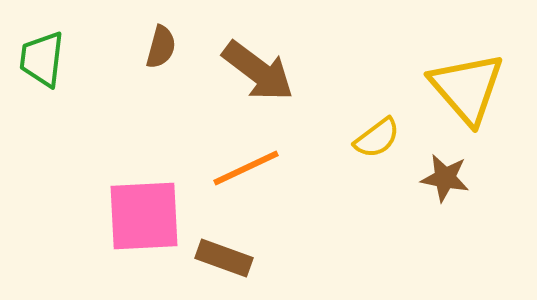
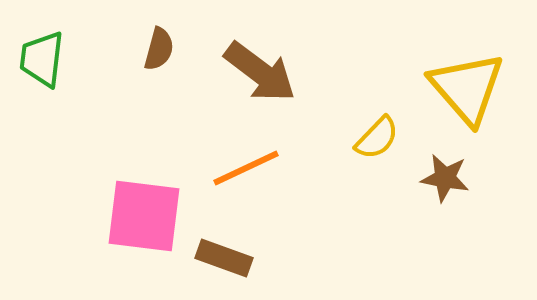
brown semicircle: moved 2 px left, 2 px down
brown arrow: moved 2 px right, 1 px down
yellow semicircle: rotated 9 degrees counterclockwise
pink square: rotated 10 degrees clockwise
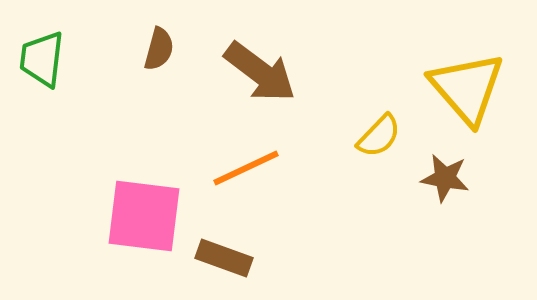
yellow semicircle: moved 2 px right, 2 px up
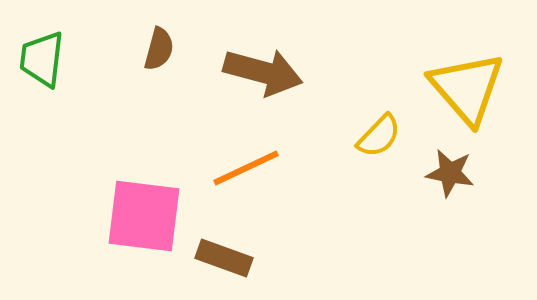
brown arrow: moved 3 px right; rotated 22 degrees counterclockwise
brown star: moved 5 px right, 5 px up
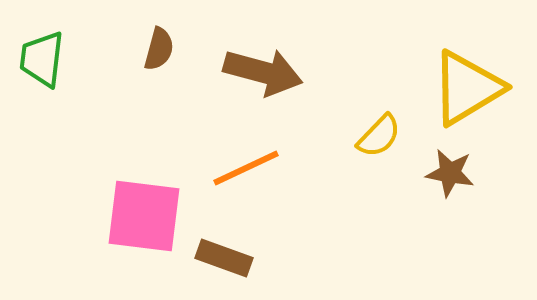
yellow triangle: rotated 40 degrees clockwise
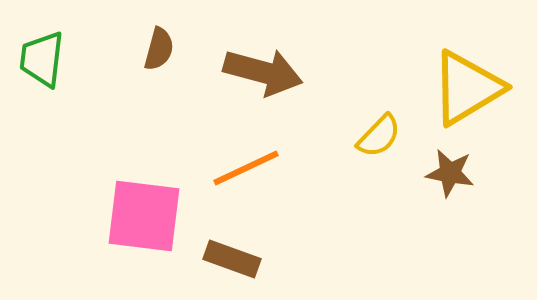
brown rectangle: moved 8 px right, 1 px down
